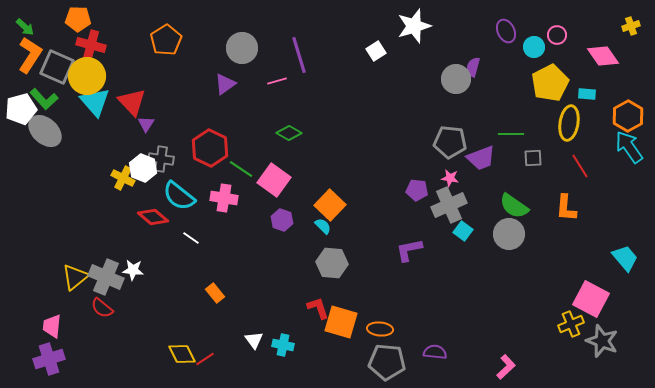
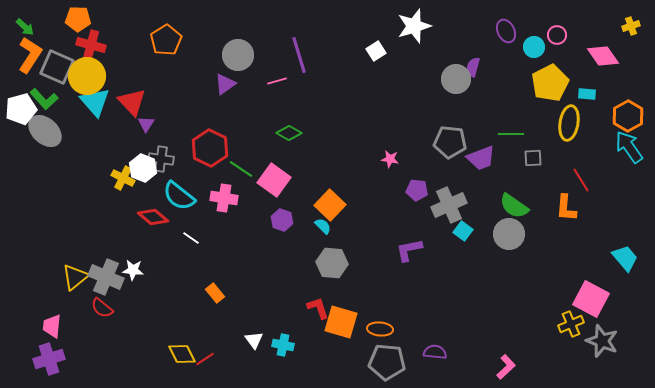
gray circle at (242, 48): moved 4 px left, 7 px down
red line at (580, 166): moved 1 px right, 14 px down
pink star at (450, 178): moved 60 px left, 19 px up
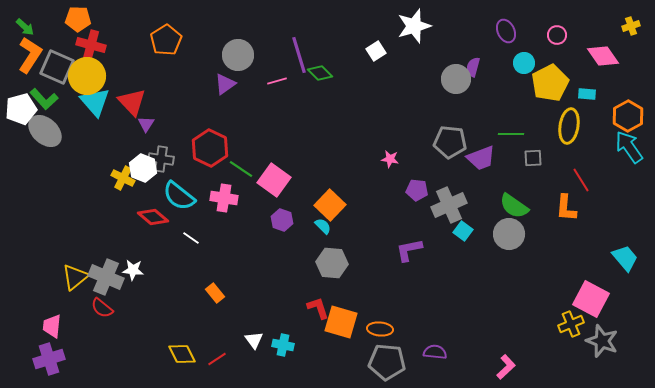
cyan circle at (534, 47): moved 10 px left, 16 px down
yellow ellipse at (569, 123): moved 3 px down
green diamond at (289, 133): moved 31 px right, 60 px up; rotated 15 degrees clockwise
red line at (205, 359): moved 12 px right
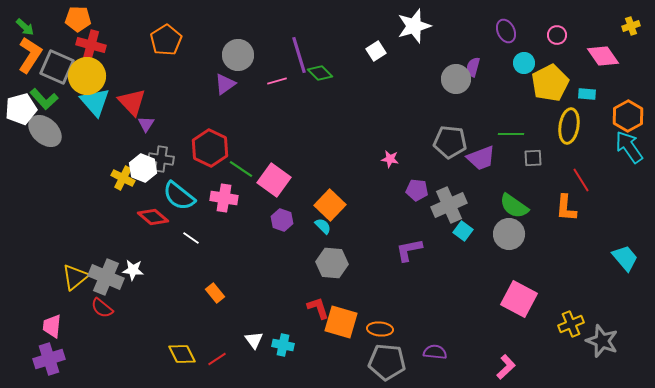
pink square at (591, 299): moved 72 px left
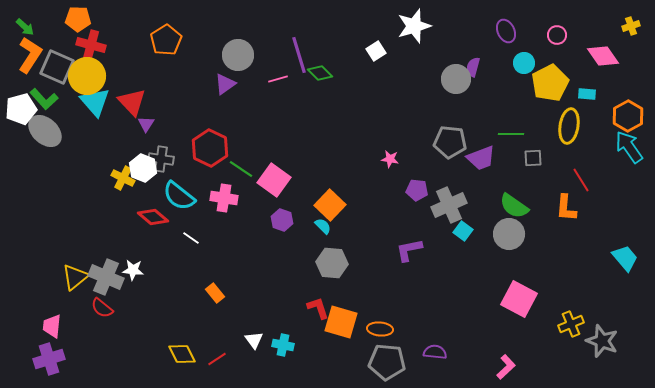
pink line at (277, 81): moved 1 px right, 2 px up
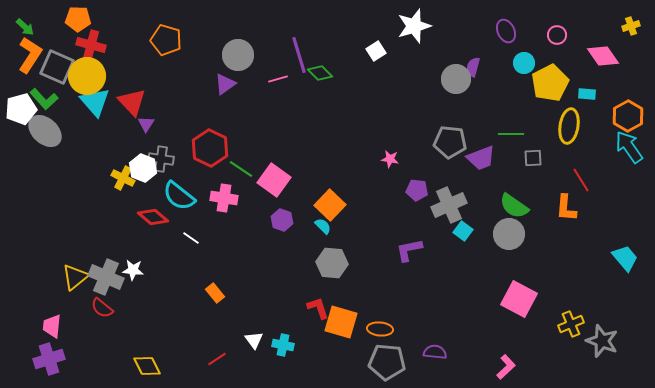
orange pentagon at (166, 40): rotated 24 degrees counterclockwise
yellow diamond at (182, 354): moved 35 px left, 12 px down
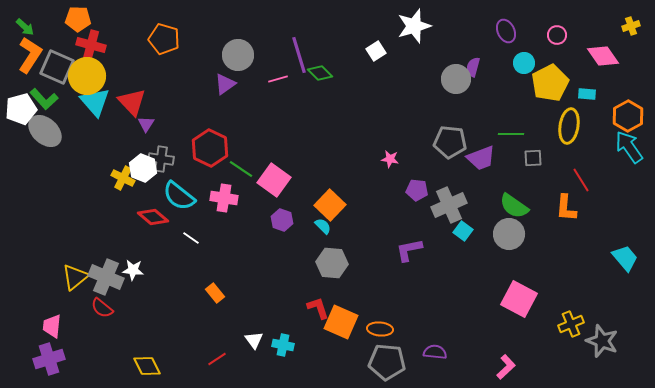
orange pentagon at (166, 40): moved 2 px left, 1 px up
orange square at (341, 322): rotated 8 degrees clockwise
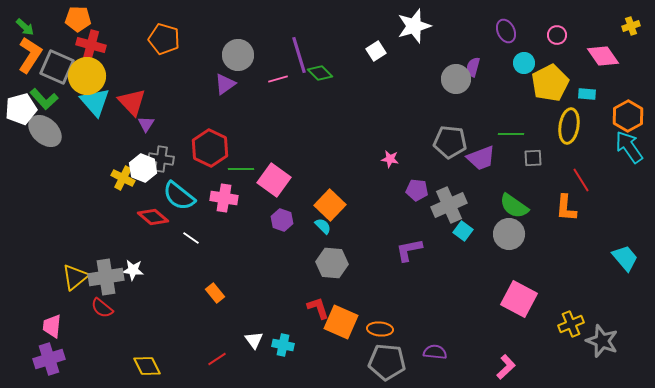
green line at (241, 169): rotated 35 degrees counterclockwise
gray cross at (106, 277): rotated 32 degrees counterclockwise
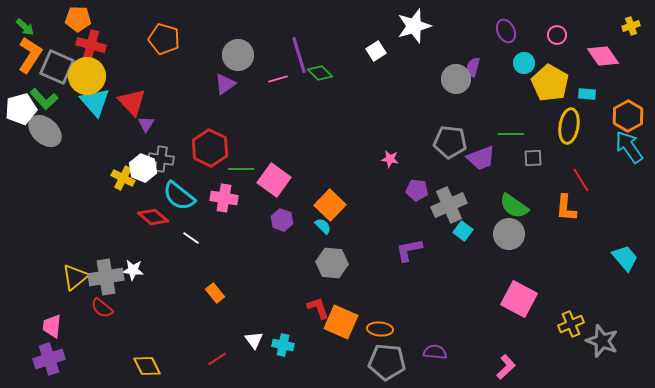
yellow pentagon at (550, 83): rotated 15 degrees counterclockwise
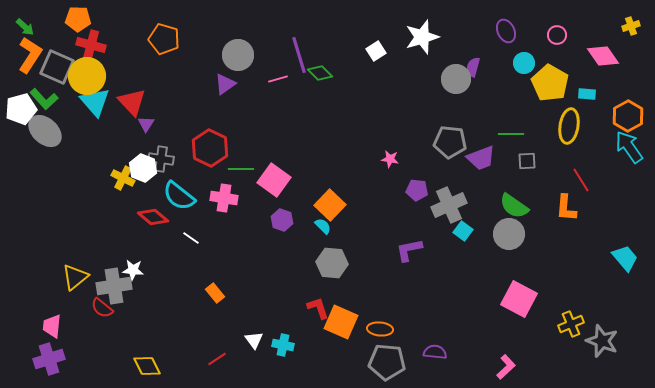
white star at (414, 26): moved 8 px right, 11 px down
gray square at (533, 158): moved 6 px left, 3 px down
gray cross at (106, 277): moved 8 px right, 9 px down
